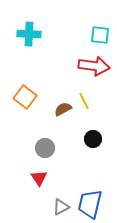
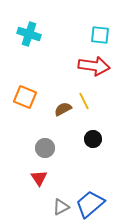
cyan cross: rotated 15 degrees clockwise
orange square: rotated 15 degrees counterclockwise
blue trapezoid: rotated 36 degrees clockwise
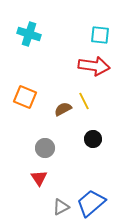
blue trapezoid: moved 1 px right, 1 px up
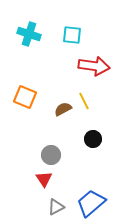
cyan square: moved 28 px left
gray circle: moved 6 px right, 7 px down
red triangle: moved 5 px right, 1 px down
gray triangle: moved 5 px left
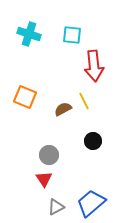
red arrow: rotated 76 degrees clockwise
black circle: moved 2 px down
gray circle: moved 2 px left
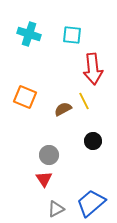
red arrow: moved 1 px left, 3 px down
gray triangle: moved 2 px down
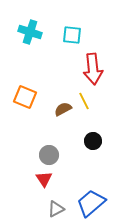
cyan cross: moved 1 px right, 2 px up
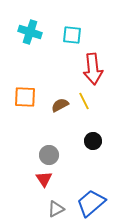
orange square: rotated 20 degrees counterclockwise
brown semicircle: moved 3 px left, 4 px up
